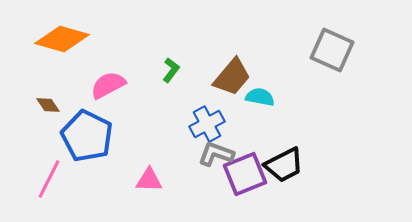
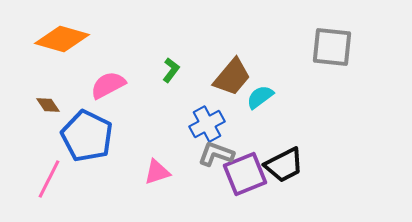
gray square: moved 3 px up; rotated 18 degrees counterclockwise
cyan semicircle: rotated 48 degrees counterclockwise
pink triangle: moved 8 px right, 8 px up; rotated 20 degrees counterclockwise
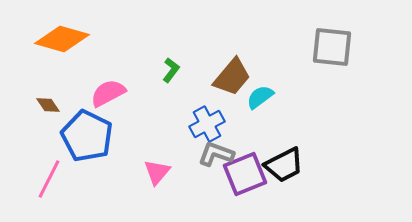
pink semicircle: moved 8 px down
pink triangle: rotated 32 degrees counterclockwise
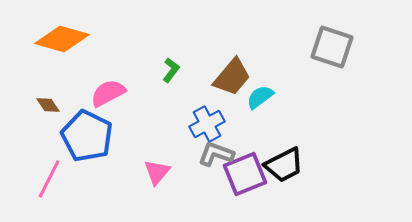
gray square: rotated 12 degrees clockwise
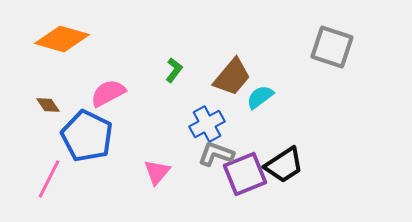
green L-shape: moved 3 px right
black trapezoid: rotated 6 degrees counterclockwise
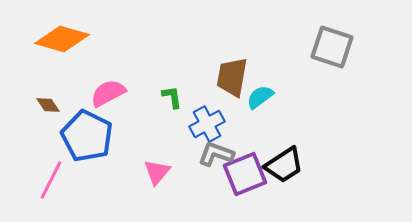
green L-shape: moved 2 px left, 27 px down; rotated 45 degrees counterclockwise
brown trapezoid: rotated 150 degrees clockwise
pink line: moved 2 px right, 1 px down
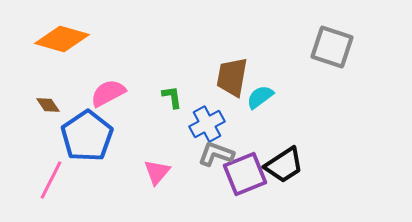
blue pentagon: rotated 12 degrees clockwise
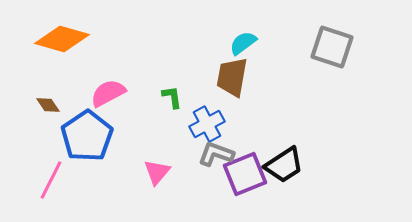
cyan semicircle: moved 17 px left, 54 px up
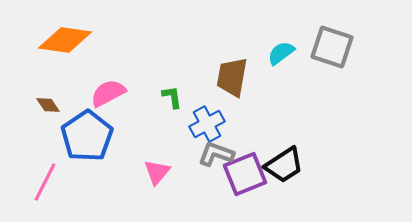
orange diamond: moved 3 px right, 1 px down; rotated 8 degrees counterclockwise
cyan semicircle: moved 38 px right, 10 px down
pink line: moved 6 px left, 2 px down
